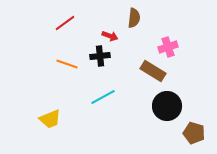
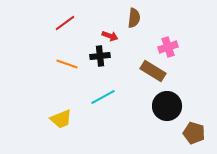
yellow trapezoid: moved 11 px right
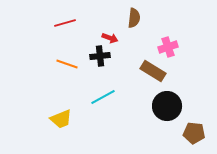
red line: rotated 20 degrees clockwise
red arrow: moved 2 px down
brown pentagon: rotated 10 degrees counterclockwise
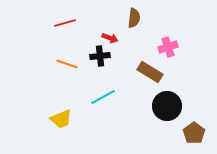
brown rectangle: moved 3 px left, 1 px down
brown pentagon: rotated 30 degrees clockwise
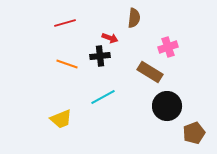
brown pentagon: rotated 15 degrees clockwise
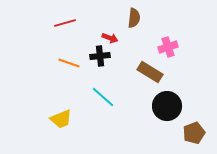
orange line: moved 2 px right, 1 px up
cyan line: rotated 70 degrees clockwise
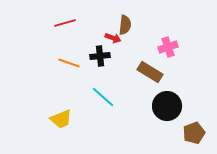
brown semicircle: moved 9 px left, 7 px down
red arrow: moved 3 px right
